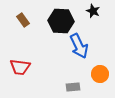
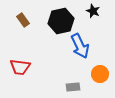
black hexagon: rotated 15 degrees counterclockwise
blue arrow: moved 1 px right
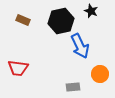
black star: moved 2 px left
brown rectangle: rotated 32 degrees counterclockwise
red trapezoid: moved 2 px left, 1 px down
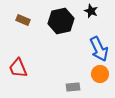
blue arrow: moved 19 px right, 3 px down
red trapezoid: rotated 60 degrees clockwise
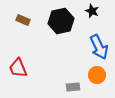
black star: moved 1 px right
blue arrow: moved 2 px up
orange circle: moved 3 px left, 1 px down
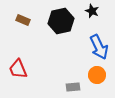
red trapezoid: moved 1 px down
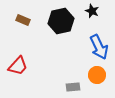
red trapezoid: moved 3 px up; rotated 115 degrees counterclockwise
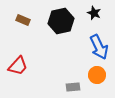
black star: moved 2 px right, 2 px down
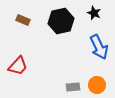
orange circle: moved 10 px down
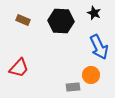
black hexagon: rotated 15 degrees clockwise
red trapezoid: moved 1 px right, 2 px down
orange circle: moved 6 px left, 10 px up
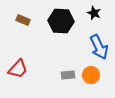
red trapezoid: moved 1 px left, 1 px down
gray rectangle: moved 5 px left, 12 px up
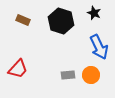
black hexagon: rotated 15 degrees clockwise
